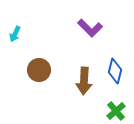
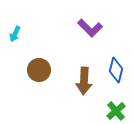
blue diamond: moved 1 px right, 1 px up
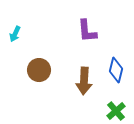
purple L-shape: moved 3 px left, 3 px down; rotated 40 degrees clockwise
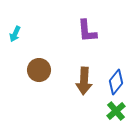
blue diamond: moved 12 px down; rotated 25 degrees clockwise
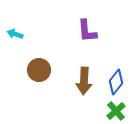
cyan arrow: rotated 84 degrees clockwise
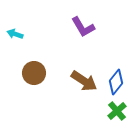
purple L-shape: moved 4 px left, 4 px up; rotated 25 degrees counterclockwise
brown circle: moved 5 px left, 3 px down
brown arrow: rotated 60 degrees counterclockwise
green cross: moved 1 px right
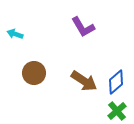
blue diamond: rotated 10 degrees clockwise
